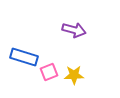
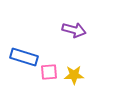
pink square: rotated 18 degrees clockwise
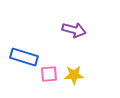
pink square: moved 2 px down
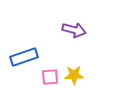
blue rectangle: rotated 36 degrees counterclockwise
pink square: moved 1 px right, 3 px down
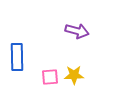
purple arrow: moved 3 px right, 1 px down
blue rectangle: moved 7 px left; rotated 72 degrees counterclockwise
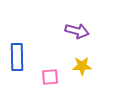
yellow star: moved 8 px right, 9 px up
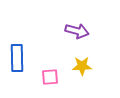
blue rectangle: moved 1 px down
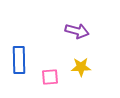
blue rectangle: moved 2 px right, 2 px down
yellow star: moved 1 px left, 1 px down
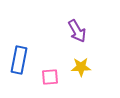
purple arrow: rotated 45 degrees clockwise
blue rectangle: rotated 12 degrees clockwise
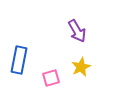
yellow star: rotated 24 degrees counterclockwise
pink square: moved 1 px right, 1 px down; rotated 12 degrees counterclockwise
